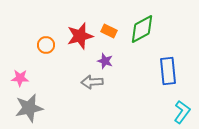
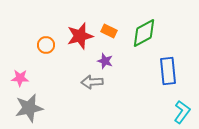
green diamond: moved 2 px right, 4 px down
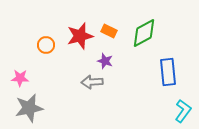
blue rectangle: moved 1 px down
cyan L-shape: moved 1 px right, 1 px up
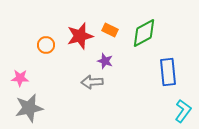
orange rectangle: moved 1 px right, 1 px up
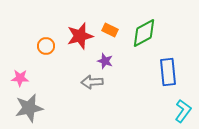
orange circle: moved 1 px down
